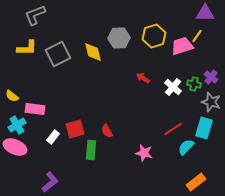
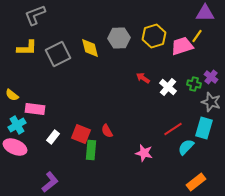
yellow diamond: moved 3 px left, 4 px up
white cross: moved 5 px left
yellow semicircle: moved 1 px up
red square: moved 6 px right, 5 px down; rotated 36 degrees clockwise
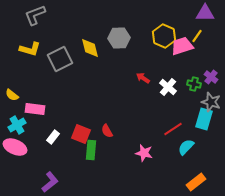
yellow hexagon: moved 10 px right; rotated 20 degrees counterclockwise
yellow L-shape: moved 3 px right, 1 px down; rotated 15 degrees clockwise
gray square: moved 2 px right, 5 px down
cyan rectangle: moved 9 px up
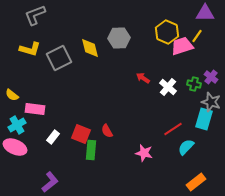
yellow hexagon: moved 3 px right, 4 px up
gray square: moved 1 px left, 1 px up
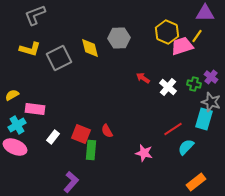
yellow semicircle: rotated 112 degrees clockwise
purple L-shape: moved 21 px right; rotated 10 degrees counterclockwise
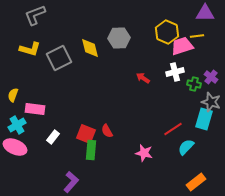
yellow line: rotated 48 degrees clockwise
white cross: moved 7 px right, 15 px up; rotated 36 degrees clockwise
yellow semicircle: moved 1 px right; rotated 40 degrees counterclockwise
red square: moved 5 px right
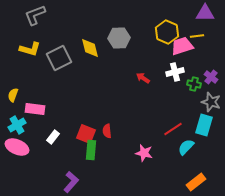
cyan rectangle: moved 6 px down
red semicircle: rotated 24 degrees clockwise
pink ellipse: moved 2 px right
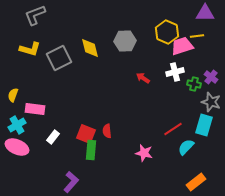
gray hexagon: moved 6 px right, 3 px down
